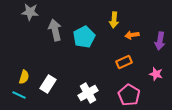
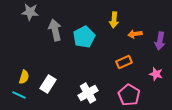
orange arrow: moved 3 px right, 1 px up
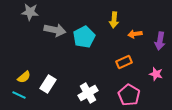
gray arrow: rotated 115 degrees clockwise
yellow semicircle: rotated 32 degrees clockwise
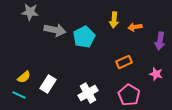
orange arrow: moved 7 px up
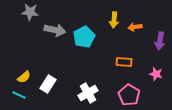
orange rectangle: rotated 28 degrees clockwise
